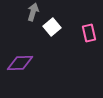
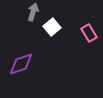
pink rectangle: rotated 18 degrees counterclockwise
purple diamond: moved 1 px right, 1 px down; rotated 16 degrees counterclockwise
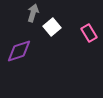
gray arrow: moved 1 px down
purple diamond: moved 2 px left, 13 px up
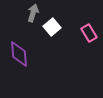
purple diamond: moved 3 px down; rotated 76 degrees counterclockwise
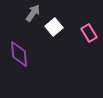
gray arrow: rotated 18 degrees clockwise
white square: moved 2 px right
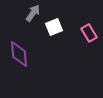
white square: rotated 18 degrees clockwise
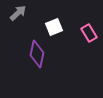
gray arrow: moved 15 px left; rotated 12 degrees clockwise
purple diamond: moved 18 px right; rotated 16 degrees clockwise
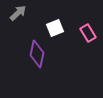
white square: moved 1 px right, 1 px down
pink rectangle: moved 1 px left
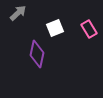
pink rectangle: moved 1 px right, 4 px up
